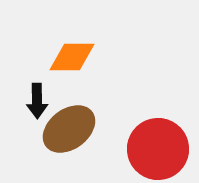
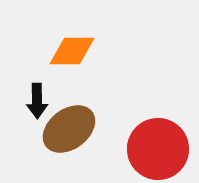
orange diamond: moved 6 px up
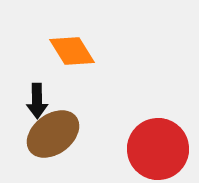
orange diamond: rotated 57 degrees clockwise
brown ellipse: moved 16 px left, 5 px down
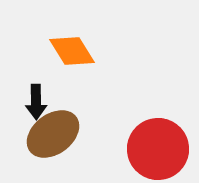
black arrow: moved 1 px left, 1 px down
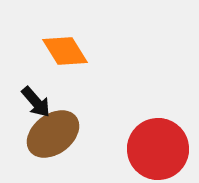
orange diamond: moved 7 px left
black arrow: rotated 40 degrees counterclockwise
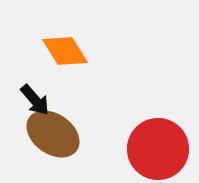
black arrow: moved 1 px left, 2 px up
brown ellipse: rotated 72 degrees clockwise
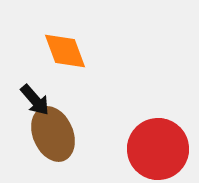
orange diamond: rotated 12 degrees clockwise
brown ellipse: rotated 32 degrees clockwise
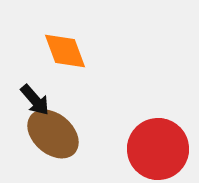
brown ellipse: rotated 26 degrees counterclockwise
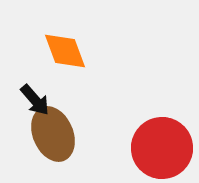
brown ellipse: rotated 26 degrees clockwise
red circle: moved 4 px right, 1 px up
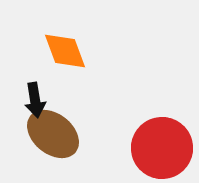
black arrow: rotated 32 degrees clockwise
brown ellipse: rotated 28 degrees counterclockwise
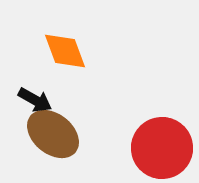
black arrow: rotated 52 degrees counterclockwise
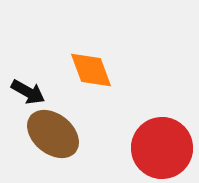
orange diamond: moved 26 px right, 19 px down
black arrow: moved 7 px left, 8 px up
